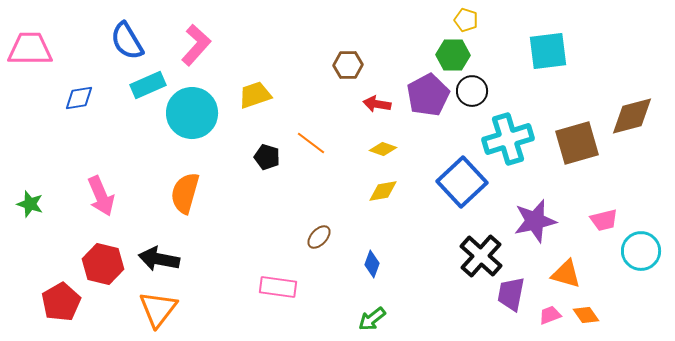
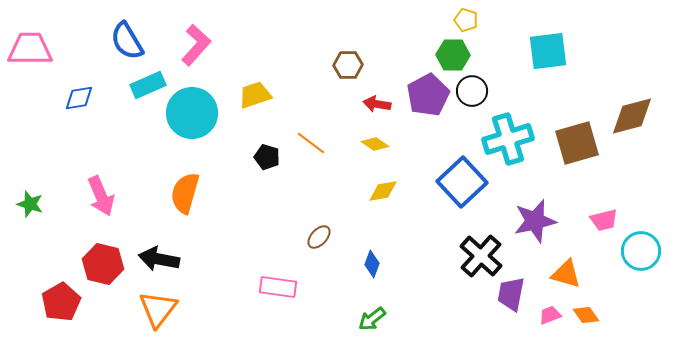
yellow diamond at (383, 149): moved 8 px left, 5 px up; rotated 16 degrees clockwise
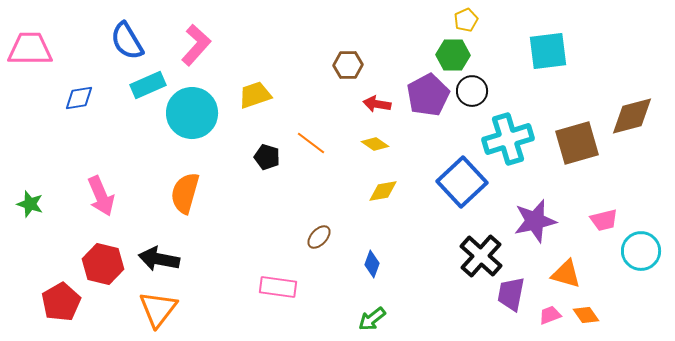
yellow pentagon at (466, 20): rotated 30 degrees clockwise
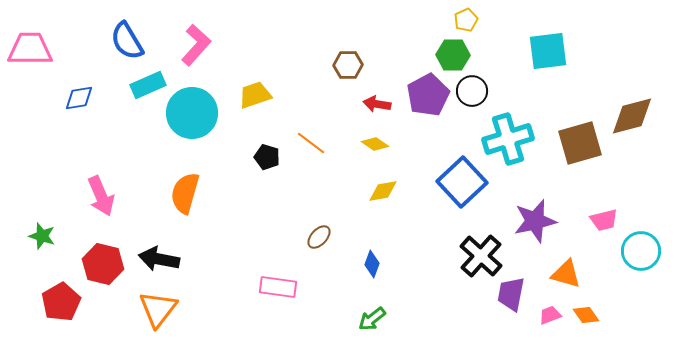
brown square at (577, 143): moved 3 px right
green star at (30, 204): moved 12 px right, 32 px down
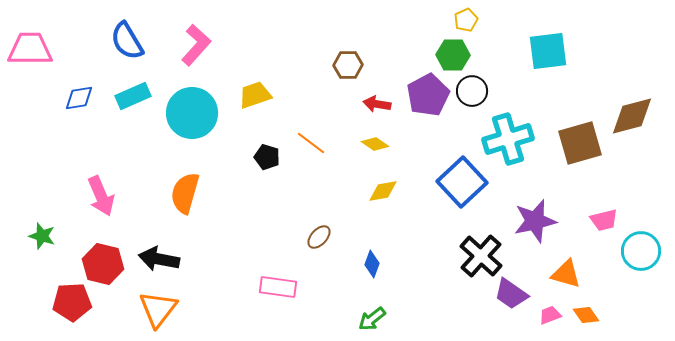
cyan rectangle at (148, 85): moved 15 px left, 11 px down
purple trapezoid at (511, 294): rotated 66 degrees counterclockwise
red pentagon at (61, 302): moved 11 px right; rotated 27 degrees clockwise
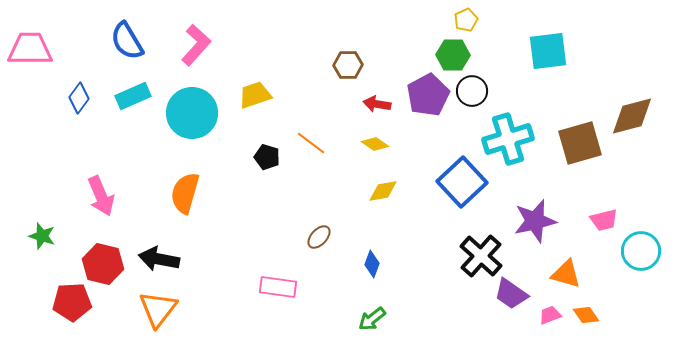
blue diamond at (79, 98): rotated 44 degrees counterclockwise
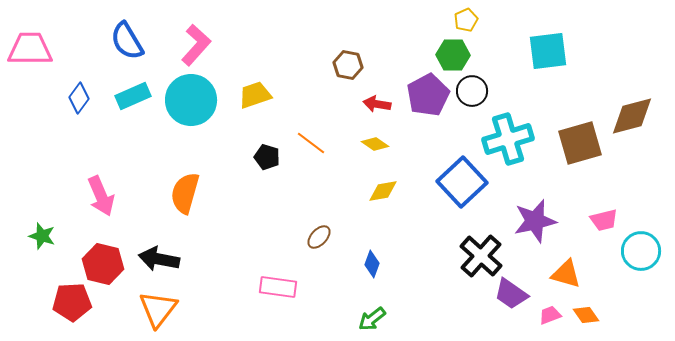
brown hexagon at (348, 65): rotated 12 degrees clockwise
cyan circle at (192, 113): moved 1 px left, 13 px up
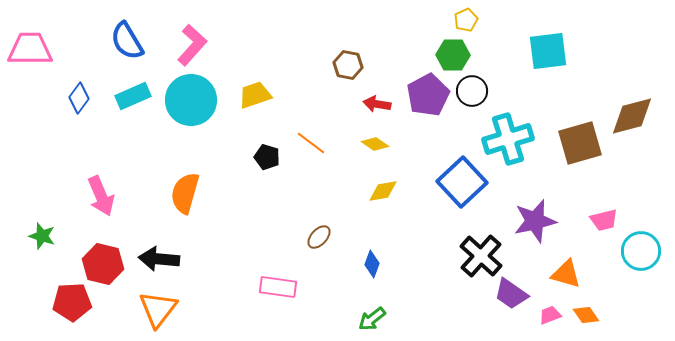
pink L-shape at (196, 45): moved 4 px left
black arrow at (159, 259): rotated 6 degrees counterclockwise
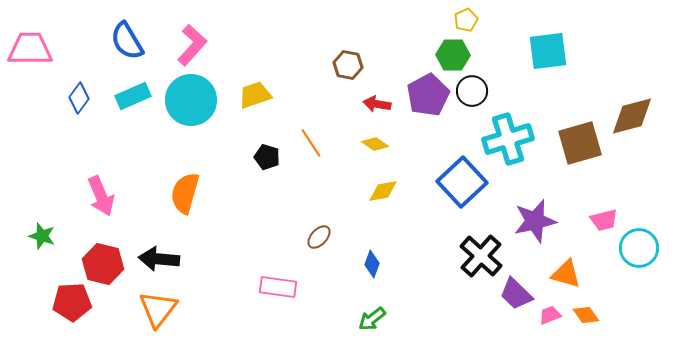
orange line at (311, 143): rotated 20 degrees clockwise
cyan circle at (641, 251): moved 2 px left, 3 px up
purple trapezoid at (511, 294): moved 5 px right; rotated 9 degrees clockwise
